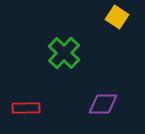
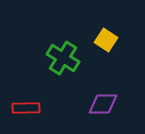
yellow square: moved 11 px left, 23 px down
green cross: moved 1 px left, 5 px down; rotated 12 degrees counterclockwise
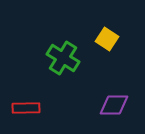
yellow square: moved 1 px right, 1 px up
purple diamond: moved 11 px right, 1 px down
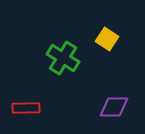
purple diamond: moved 2 px down
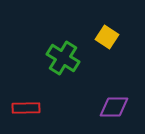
yellow square: moved 2 px up
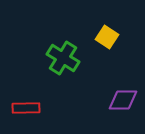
purple diamond: moved 9 px right, 7 px up
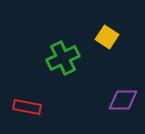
green cross: rotated 32 degrees clockwise
red rectangle: moved 1 px right, 1 px up; rotated 12 degrees clockwise
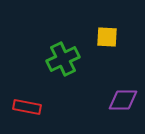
yellow square: rotated 30 degrees counterclockwise
green cross: moved 1 px down
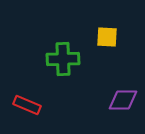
green cross: rotated 24 degrees clockwise
red rectangle: moved 2 px up; rotated 12 degrees clockwise
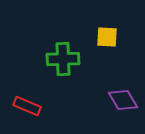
purple diamond: rotated 60 degrees clockwise
red rectangle: moved 1 px down
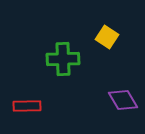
yellow square: rotated 30 degrees clockwise
red rectangle: rotated 24 degrees counterclockwise
